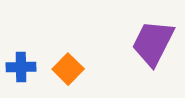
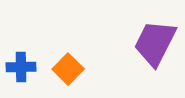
purple trapezoid: moved 2 px right
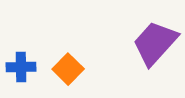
purple trapezoid: rotated 15 degrees clockwise
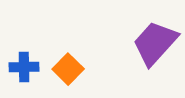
blue cross: moved 3 px right
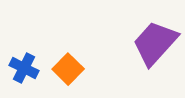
blue cross: moved 1 px down; rotated 28 degrees clockwise
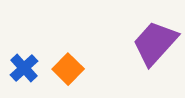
blue cross: rotated 20 degrees clockwise
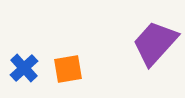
orange square: rotated 36 degrees clockwise
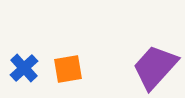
purple trapezoid: moved 24 px down
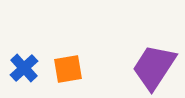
purple trapezoid: moved 1 px left; rotated 9 degrees counterclockwise
